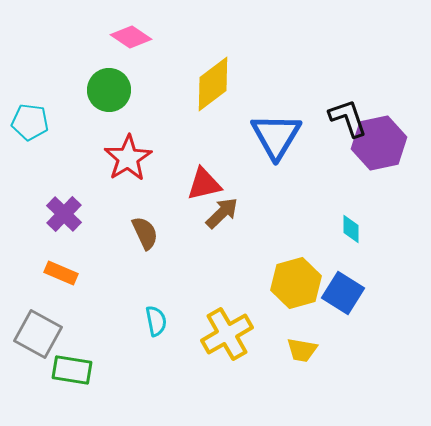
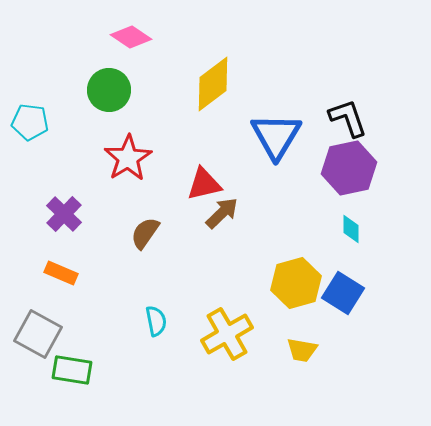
purple hexagon: moved 30 px left, 25 px down
brown semicircle: rotated 120 degrees counterclockwise
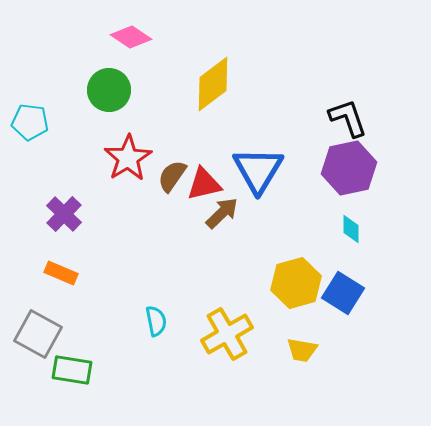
blue triangle: moved 18 px left, 34 px down
brown semicircle: moved 27 px right, 57 px up
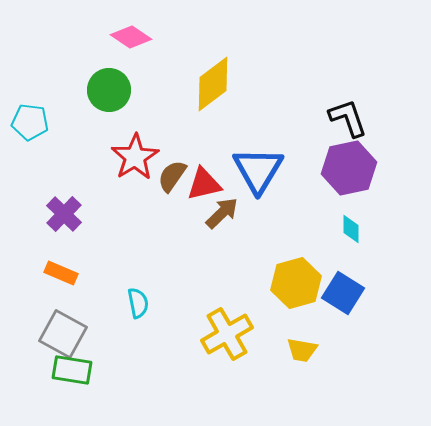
red star: moved 7 px right, 1 px up
cyan semicircle: moved 18 px left, 18 px up
gray square: moved 25 px right
